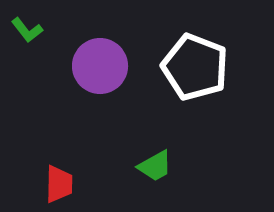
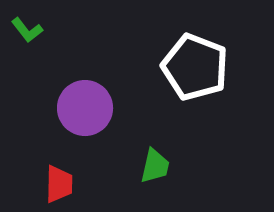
purple circle: moved 15 px left, 42 px down
green trapezoid: rotated 48 degrees counterclockwise
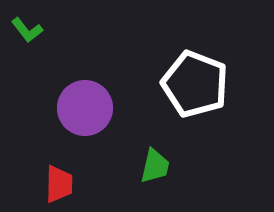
white pentagon: moved 17 px down
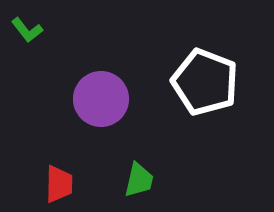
white pentagon: moved 10 px right, 2 px up
purple circle: moved 16 px right, 9 px up
green trapezoid: moved 16 px left, 14 px down
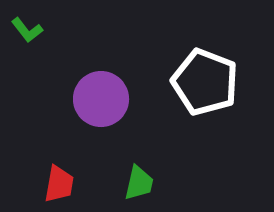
green trapezoid: moved 3 px down
red trapezoid: rotated 9 degrees clockwise
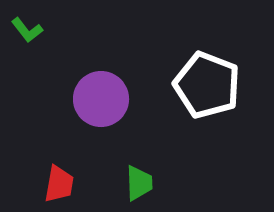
white pentagon: moved 2 px right, 3 px down
green trapezoid: rotated 15 degrees counterclockwise
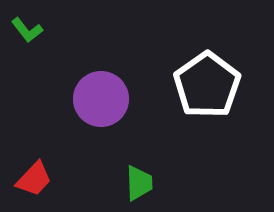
white pentagon: rotated 16 degrees clockwise
red trapezoid: moved 25 px left, 5 px up; rotated 33 degrees clockwise
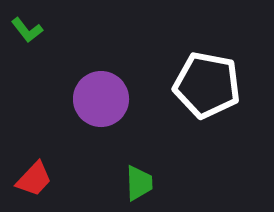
white pentagon: rotated 26 degrees counterclockwise
